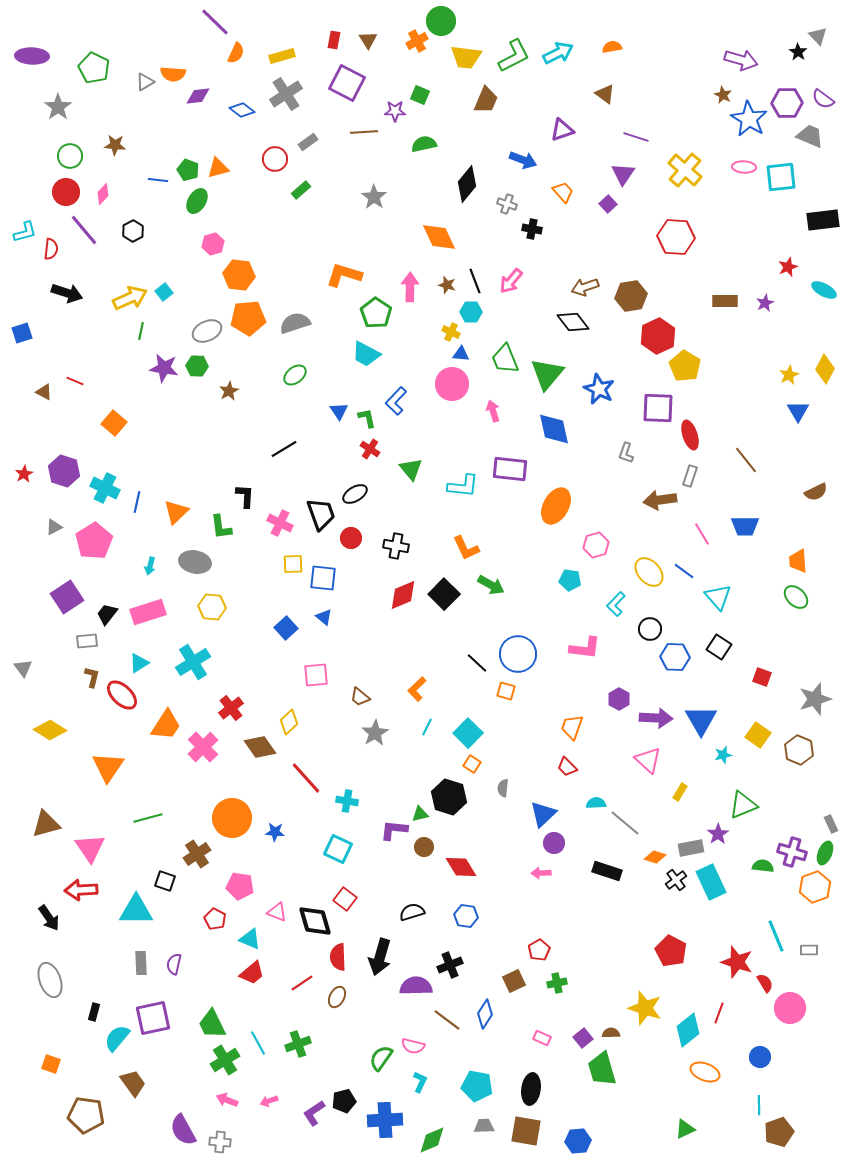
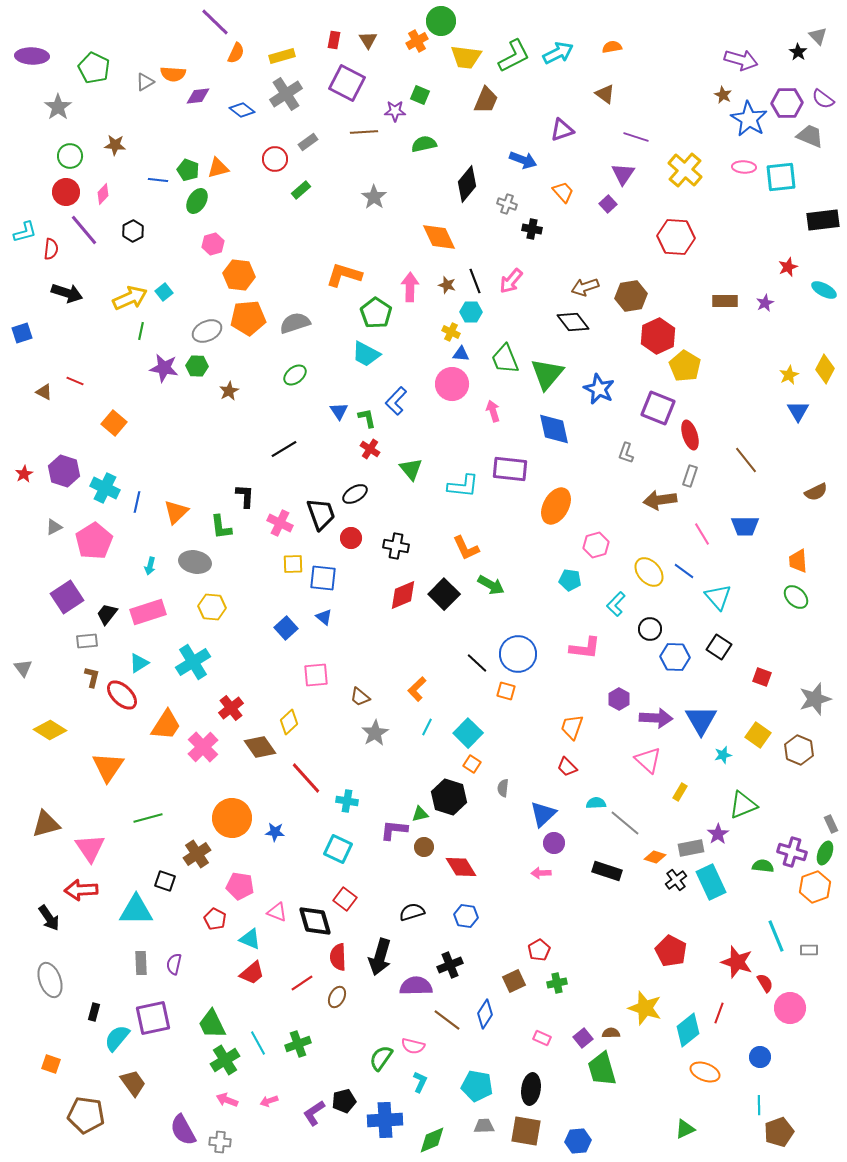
purple square at (658, 408): rotated 20 degrees clockwise
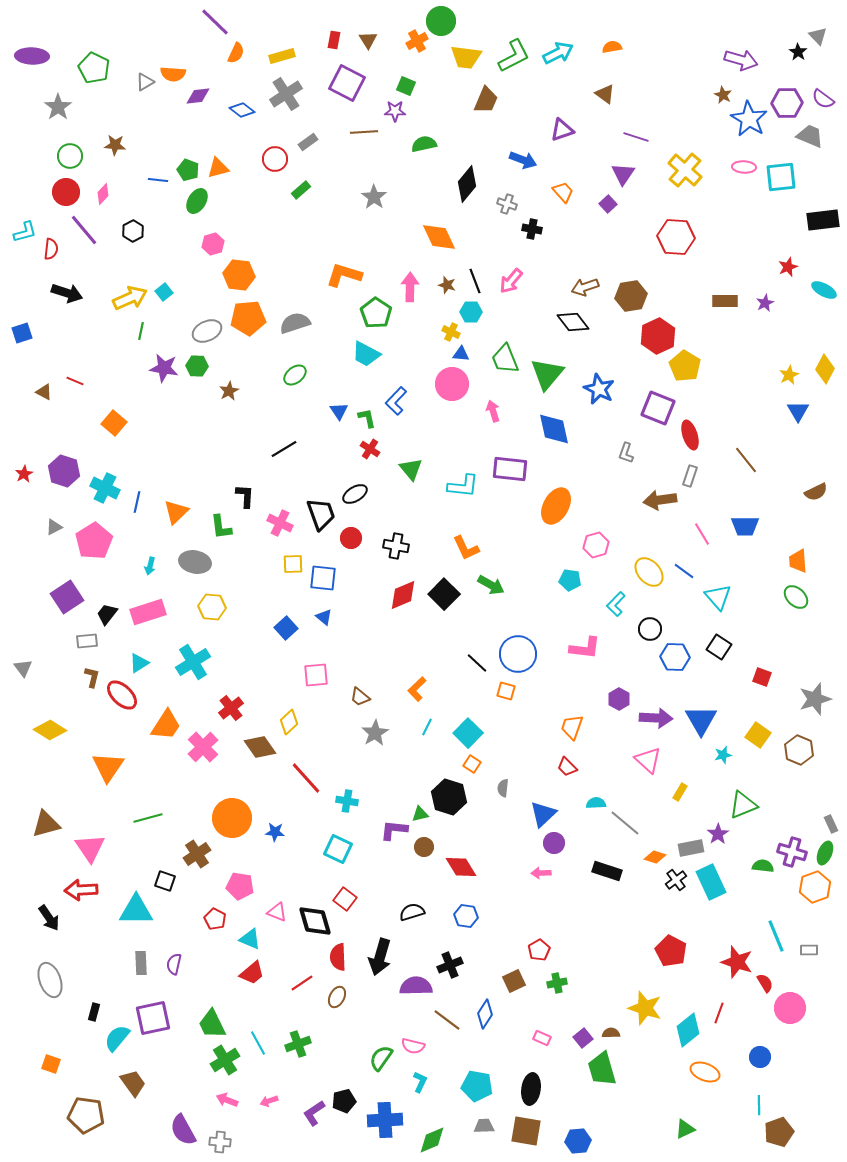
green square at (420, 95): moved 14 px left, 9 px up
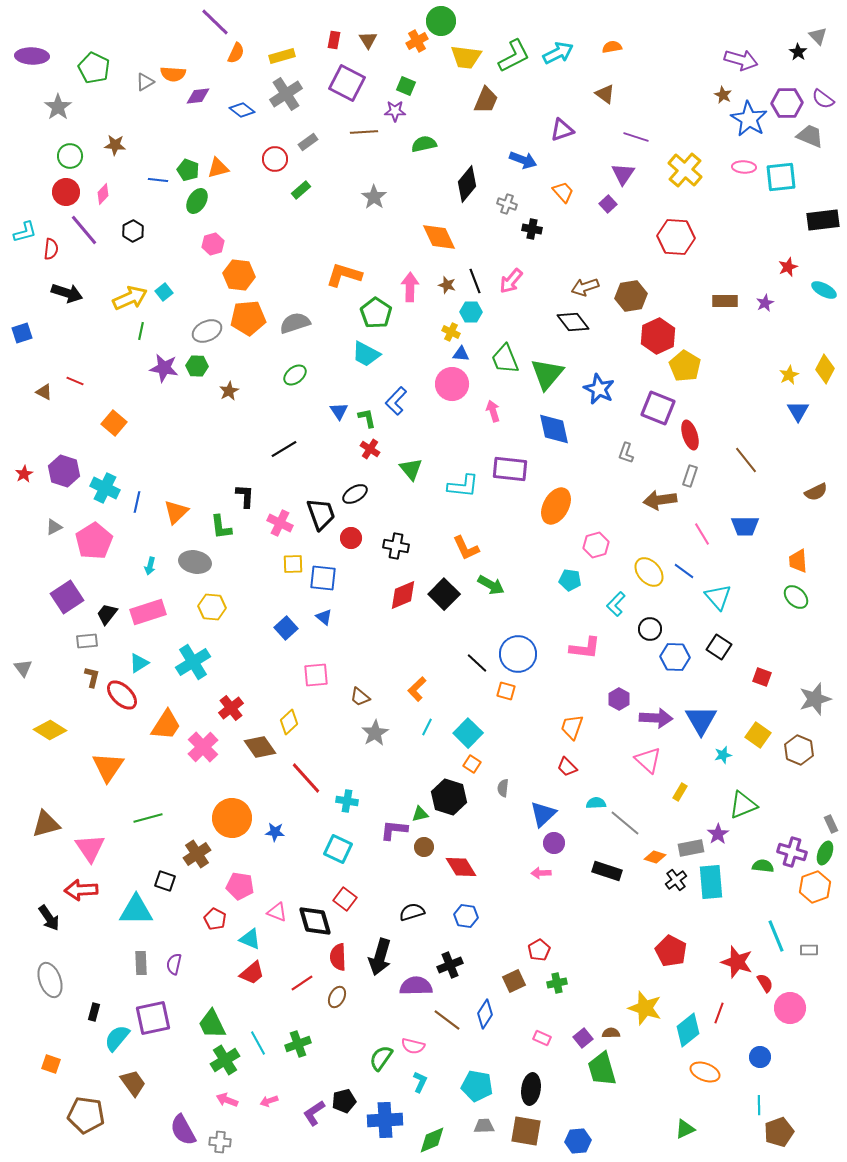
cyan rectangle at (711, 882): rotated 20 degrees clockwise
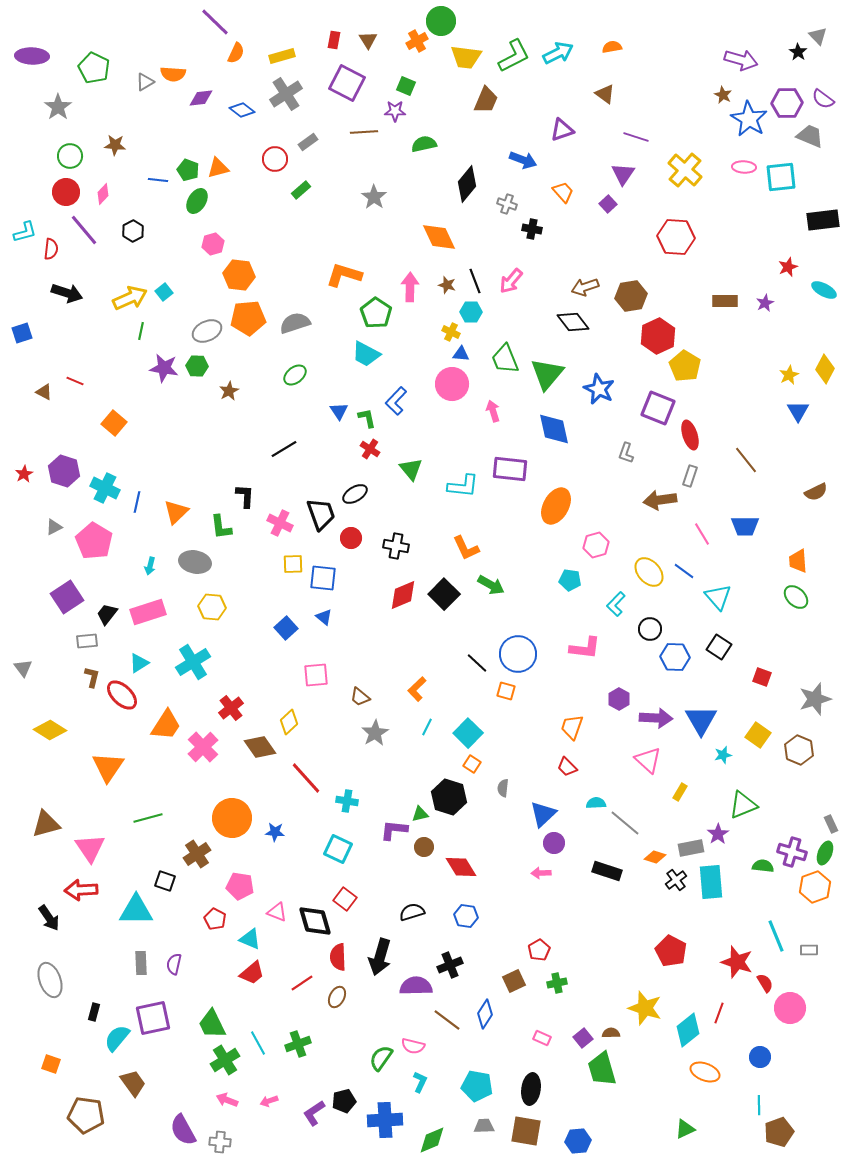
purple diamond at (198, 96): moved 3 px right, 2 px down
pink pentagon at (94, 541): rotated 9 degrees counterclockwise
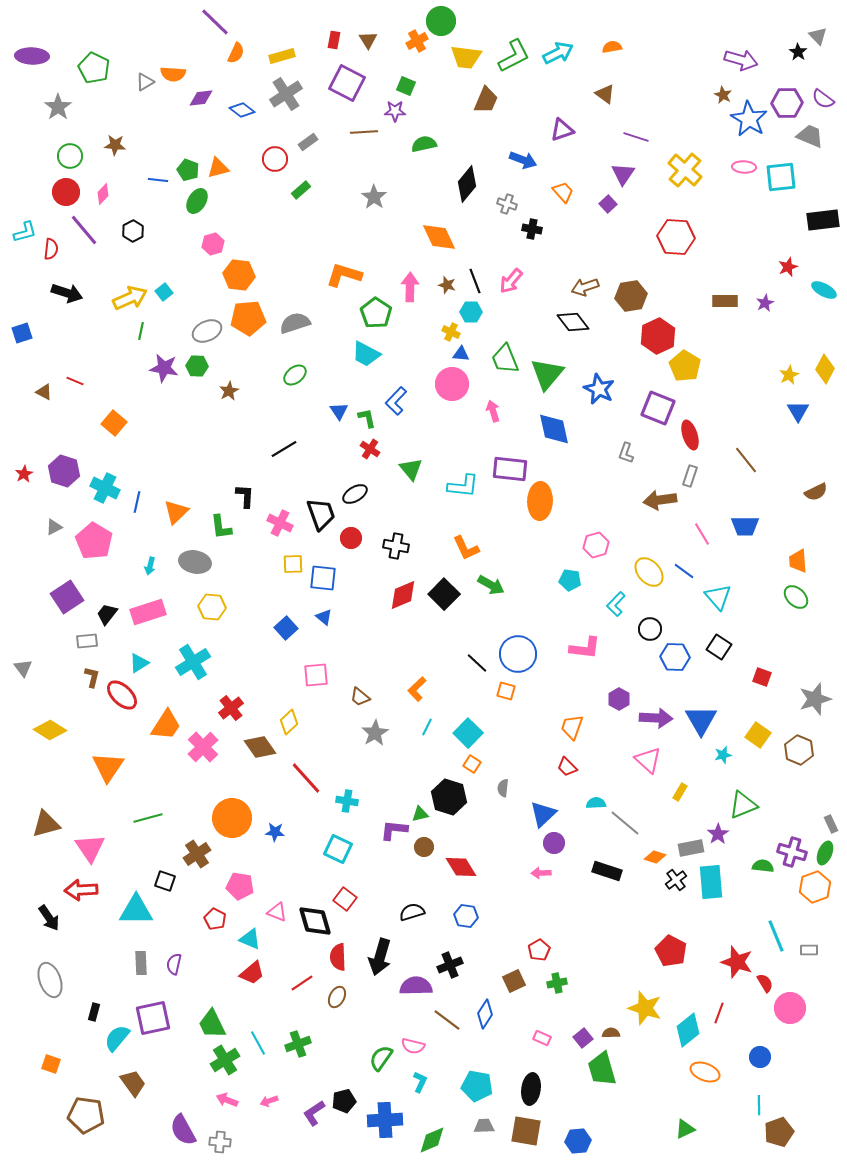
orange ellipse at (556, 506): moved 16 px left, 5 px up; rotated 27 degrees counterclockwise
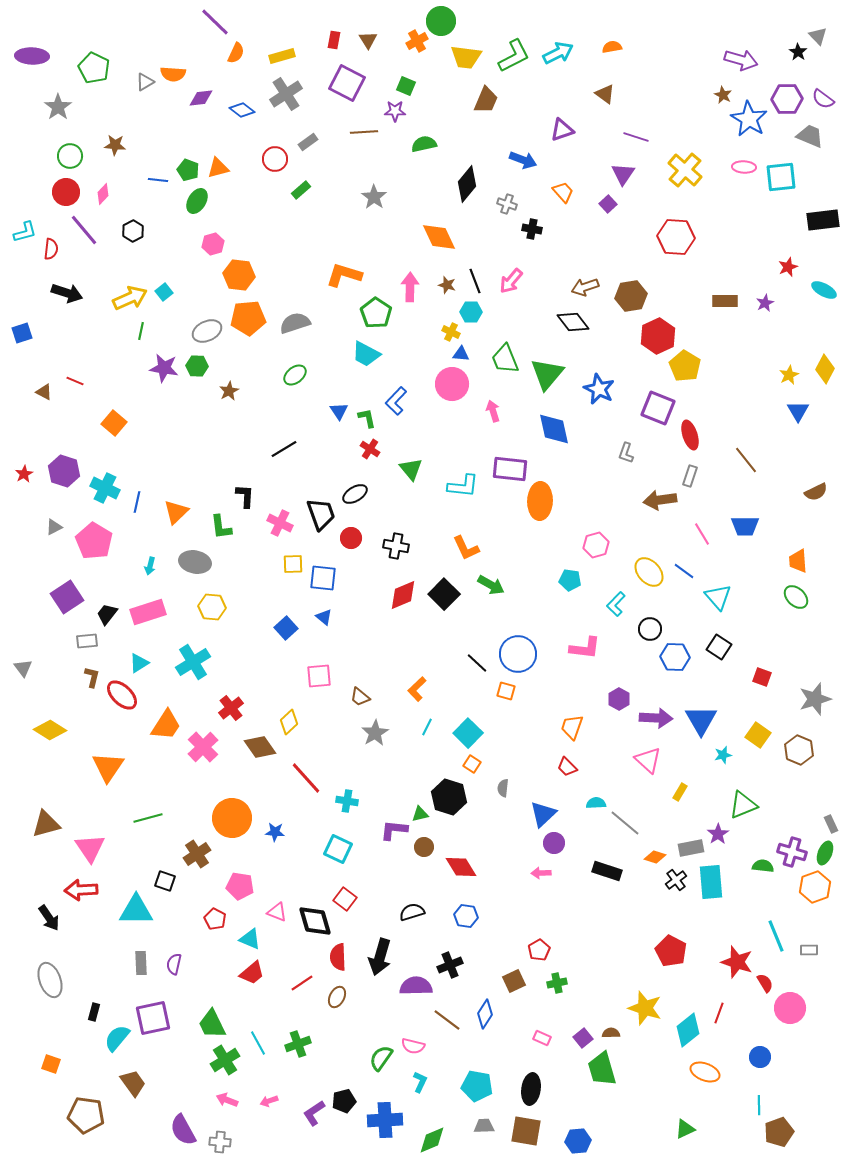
purple hexagon at (787, 103): moved 4 px up
pink square at (316, 675): moved 3 px right, 1 px down
